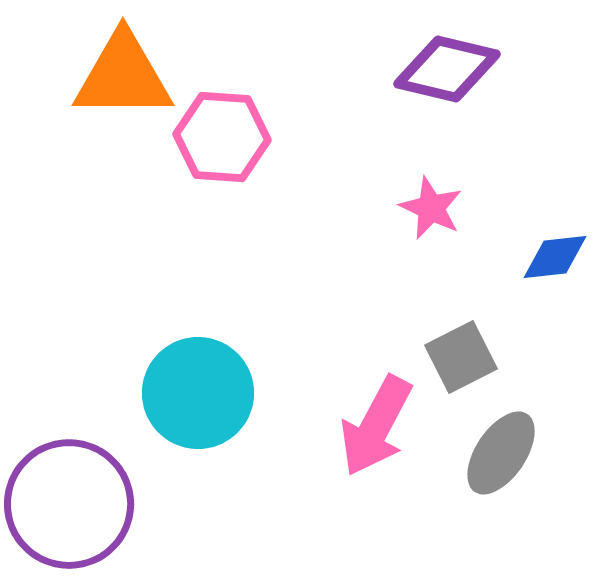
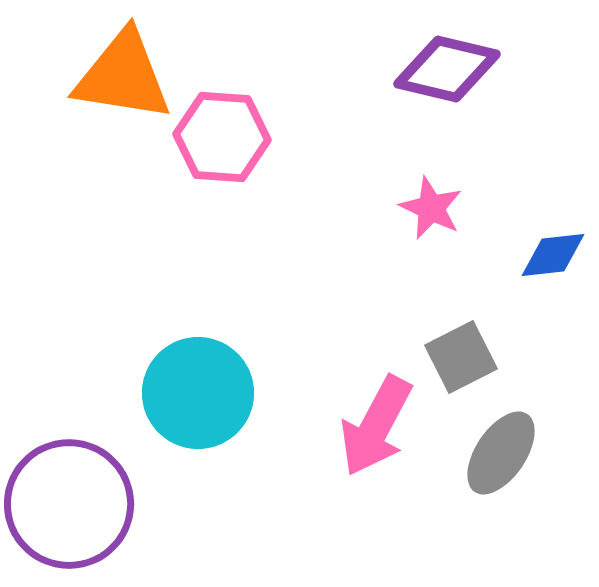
orange triangle: rotated 9 degrees clockwise
blue diamond: moved 2 px left, 2 px up
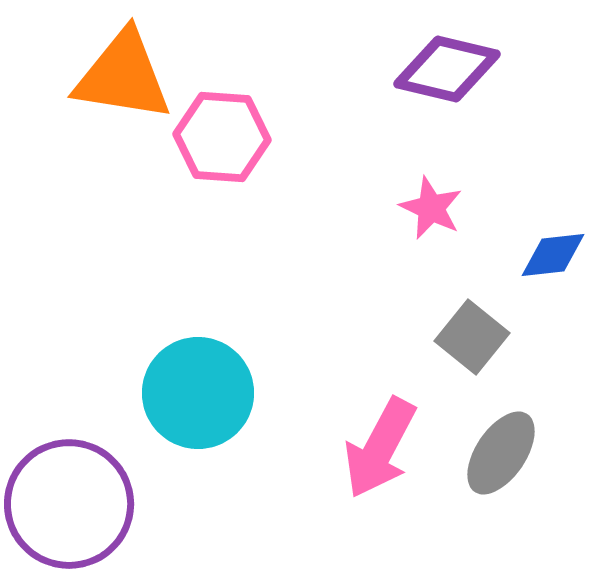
gray square: moved 11 px right, 20 px up; rotated 24 degrees counterclockwise
pink arrow: moved 4 px right, 22 px down
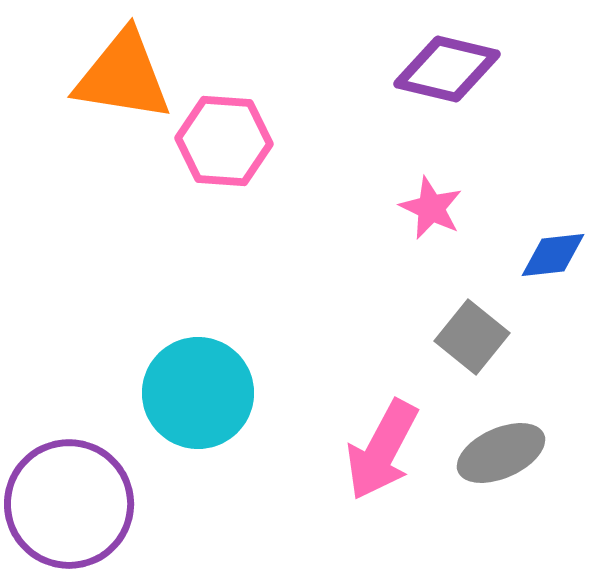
pink hexagon: moved 2 px right, 4 px down
pink arrow: moved 2 px right, 2 px down
gray ellipse: rotated 32 degrees clockwise
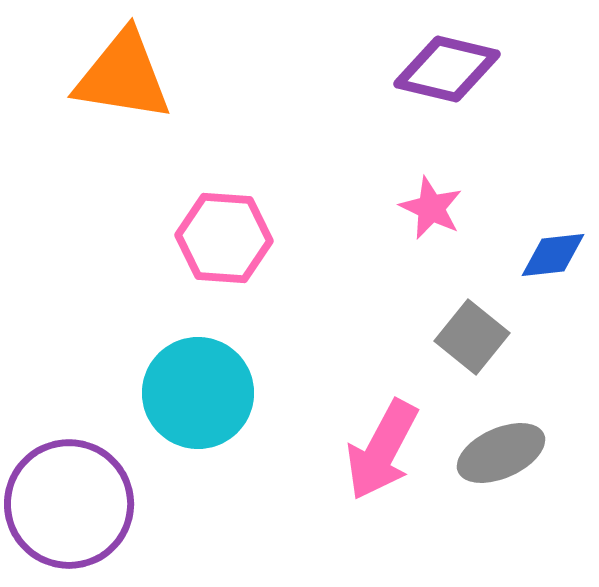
pink hexagon: moved 97 px down
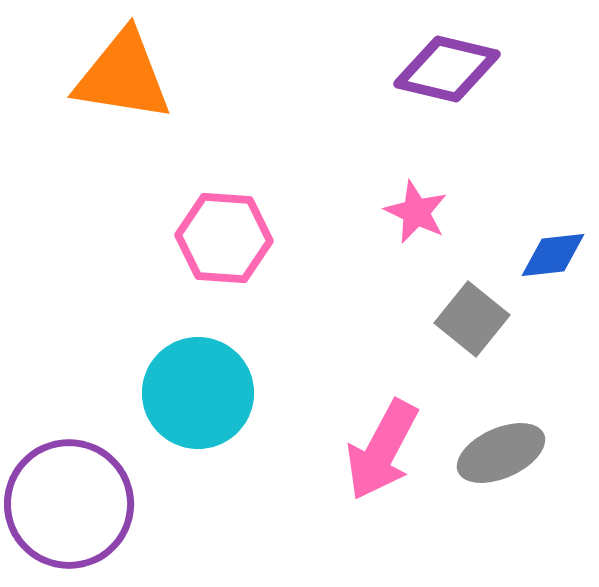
pink star: moved 15 px left, 4 px down
gray square: moved 18 px up
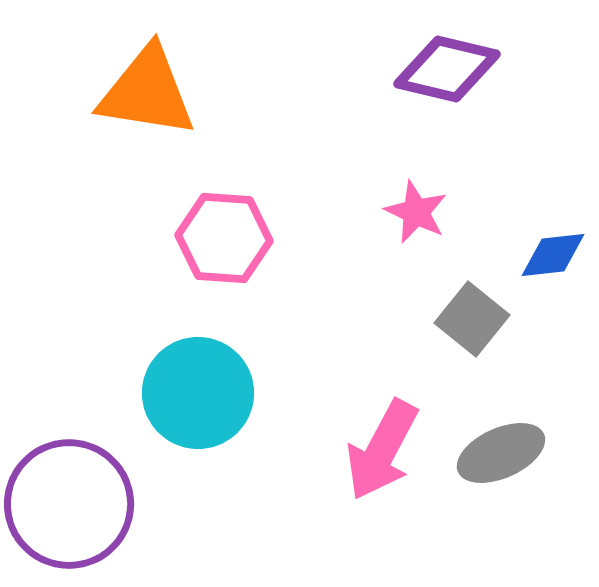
orange triangle: moved 24 px right, 16 px down
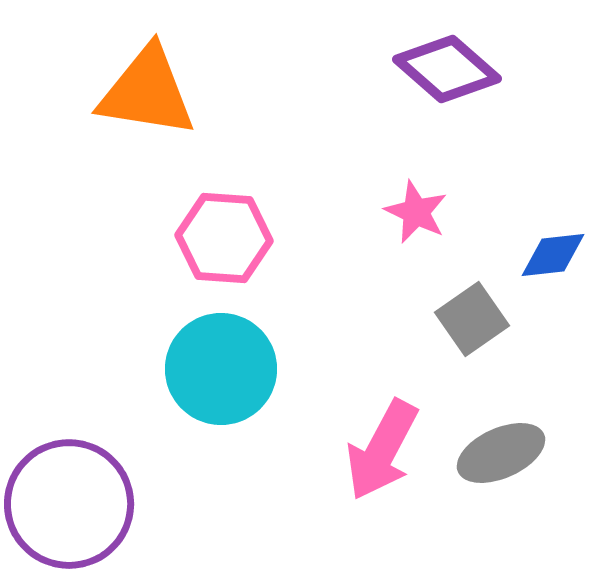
purple diamond: rotated 28 degrees clockwise
gray square: rotated 16 degrees clockwise
cyan circle: moved 23 px right, 24 px up
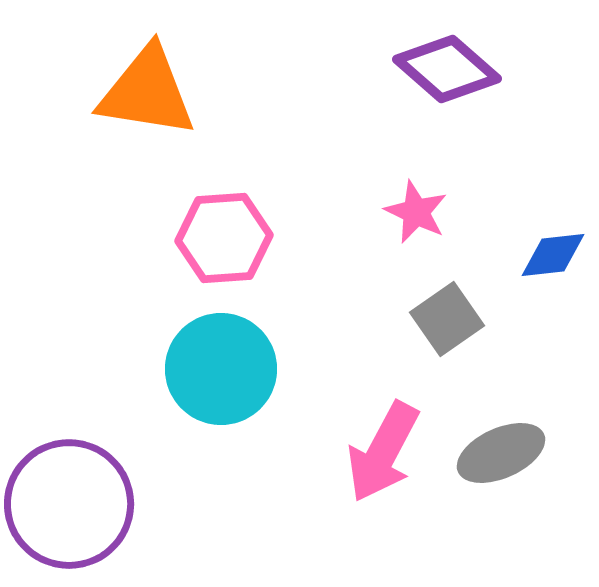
pink hexagon: rotated 8 degrees counterclockwise
gray square: moved 25 px left
pink arrow: moved 1 px right, 2 px down
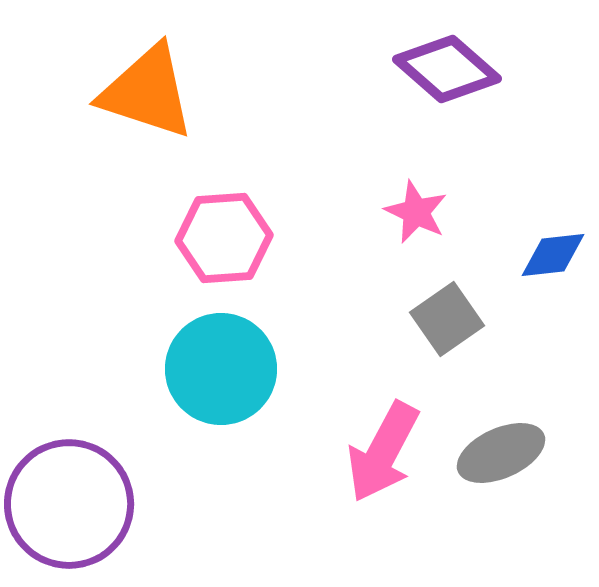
orange triangle: rotated 9 degrees clockwise
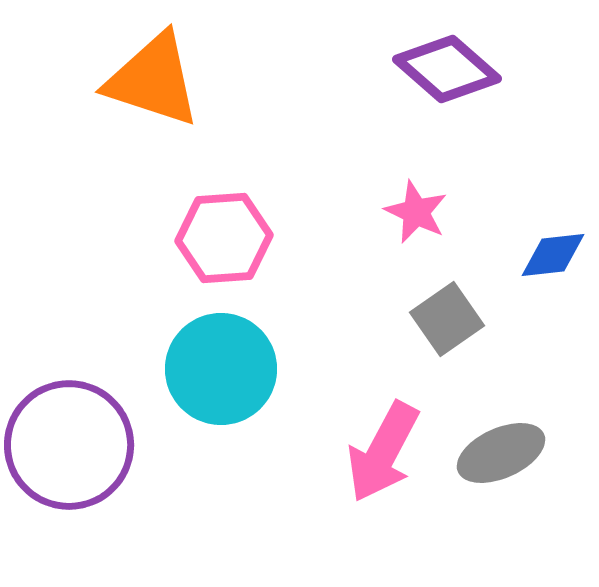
orange triangle: moved 6 px right, 12 px up
purple circle: moved 59 px up
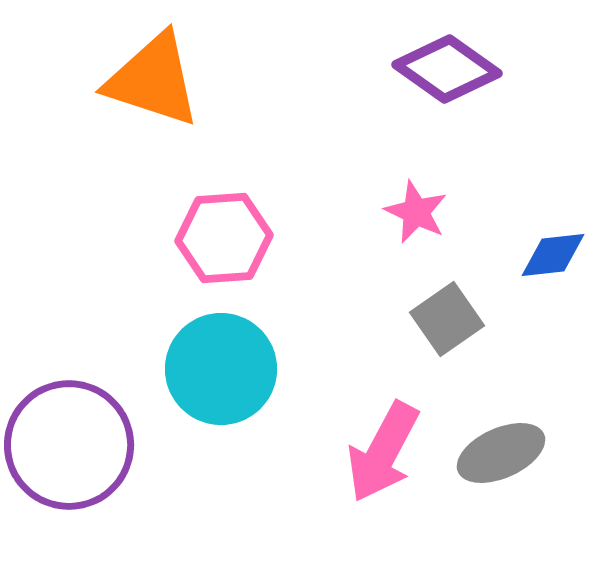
purple diamond: rotated 6 degrees counterclockwise
